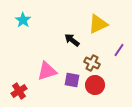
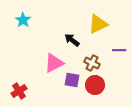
purple line: rotated 56 degrees clockwise
pink triangle: moved 7 px right, 8 px up; rotated 10 degrees counterclockwise
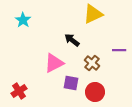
yellow triangle: moved 5 px left, 10 px up
brown cross: rotated 14 degrees clockwise
purple square: moved 1 px left, 3 px down
red circle: moved 7 px down
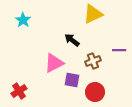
brown cross: moved 1 px right, 2 px up; rotated 28 degrees clockwise
purple square: moved 1 px right, 3 px up
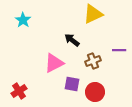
purple square: moved 4 px down
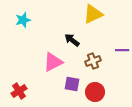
cyan star: rotated 21 degrees clockwise
purple line: moved 3 px right
pink triangle: moved 1 px left, 1 px up
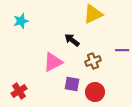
cyan star: moved 2 px left, 1 px down
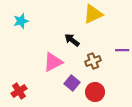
purple square: moved 1 px up; rotated 28 degrees clockwise
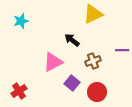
red circle: moved 2 px right
